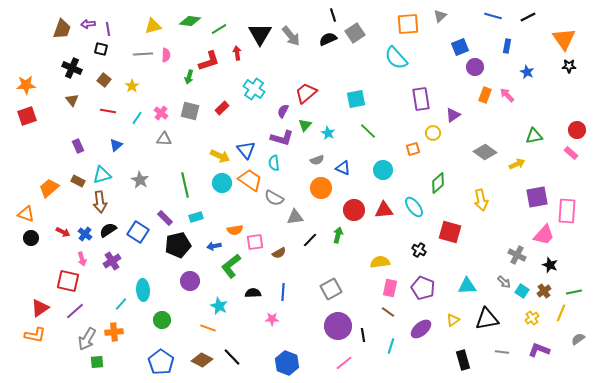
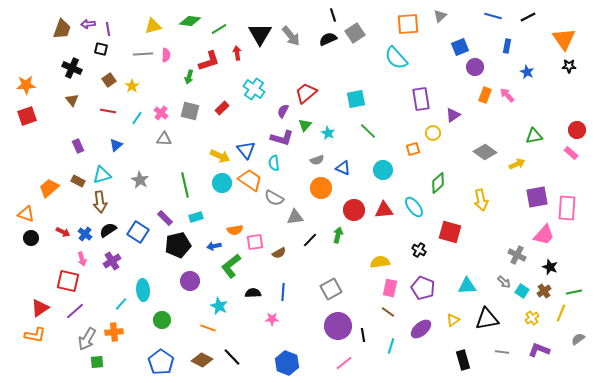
brown square at (104, 80): moved 5 px right; rotated 16 degrees clockwise
pink rectangle at (567, 211): moved 3 px up
black star at (550, 265): moved 2 px down
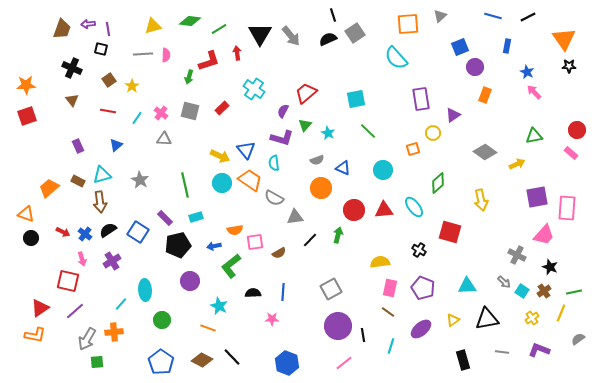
pink arrow at (507, 95): moved 27 px right, 3 px up
cyan ellipse at (143, 290): moved 2 px right
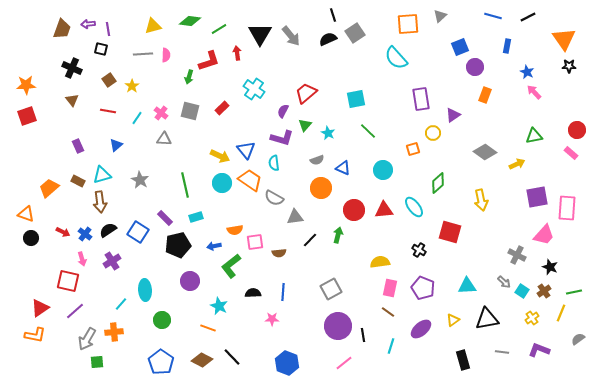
brown semicircle at (279, 253): rotated 24 degrees clockwise
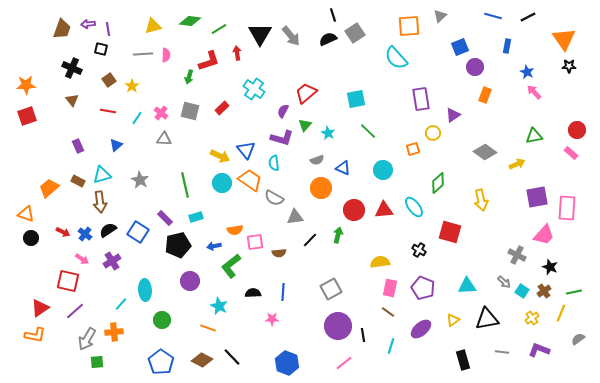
orange square at (408, 24): moved 1 px right, 2 px down
pink arrow at (82, 259): rotated 40 degrees counterclockwise
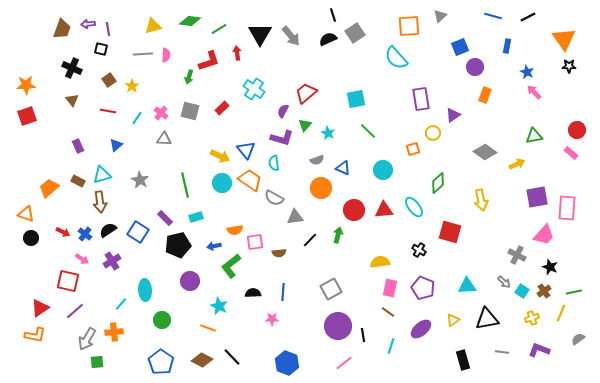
yellow cross at (532, 318): rotated 16 degrees clockwise
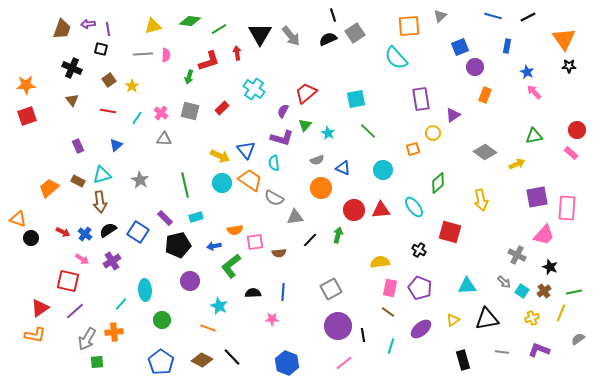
red triangle at (384, 210): moved 3 px left
orange triangle at (26, 214): moved 8 px left, 5 px down
purple pentagon at (423, 288): moved 3 px left
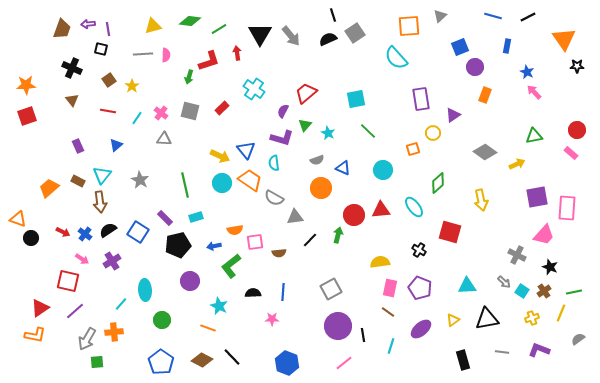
black star at (569, 66): moved 8 px right
cyan triangle at (102, 175): rotated 36 degrees counterclockwise
red circle at (354, 210): moved 5 px down
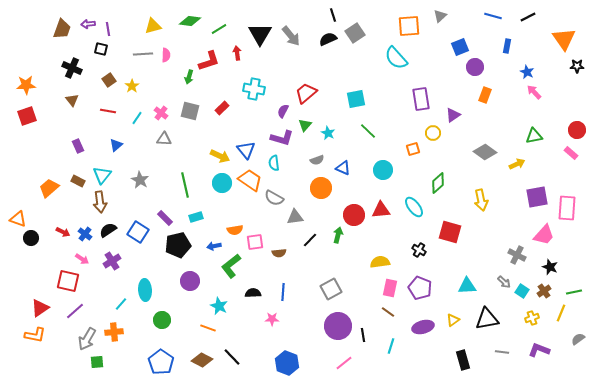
cyan cross at (254, 89): rotated 25 degrees counterclockwise
purple ellipse at (421, 329): moved 2 px right, 2 px up; rotated 25 degrees clockwise
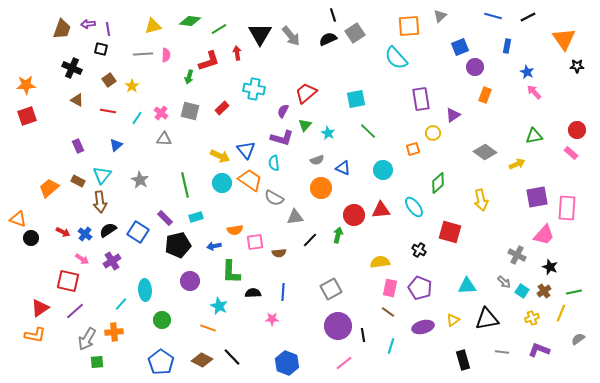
brown triangle at (72, 100): moved 5 px right; rotated 24 degrees counterclockwise
green L-shape at (231, 266): moved 6 px down; rotated 50 degrees counterclockwise
